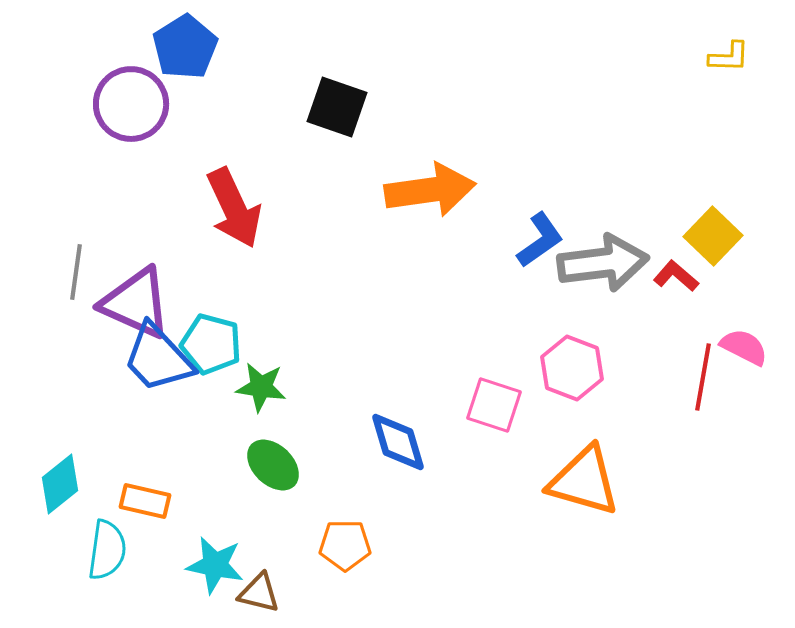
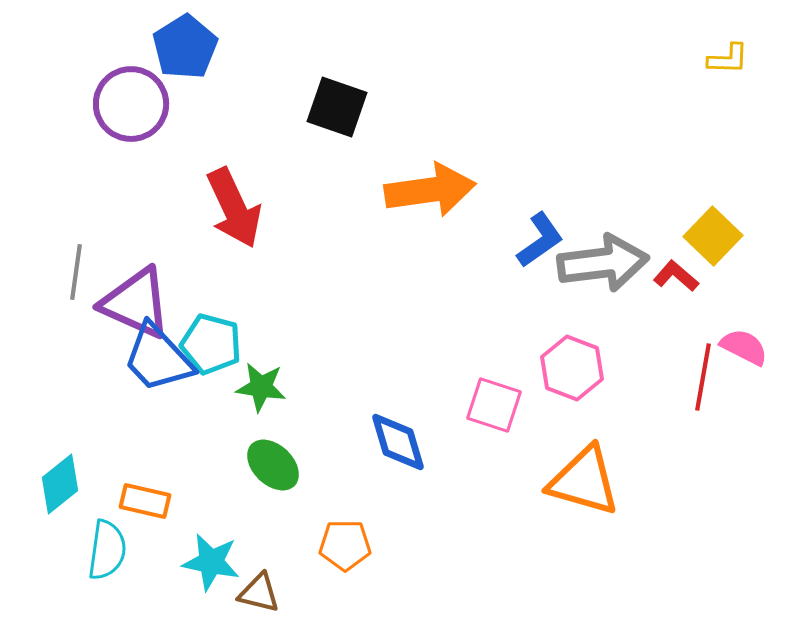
yellow L-shape: moved 1 px left, 2 px down
cyan star: moved 4 px left, 3 px up
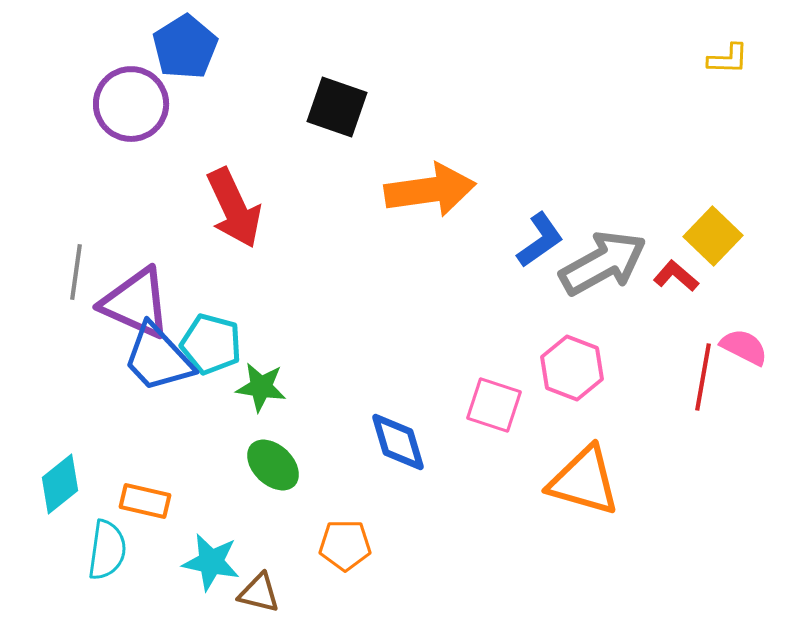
gray arrow: rotated 22 degrees counterclockwise
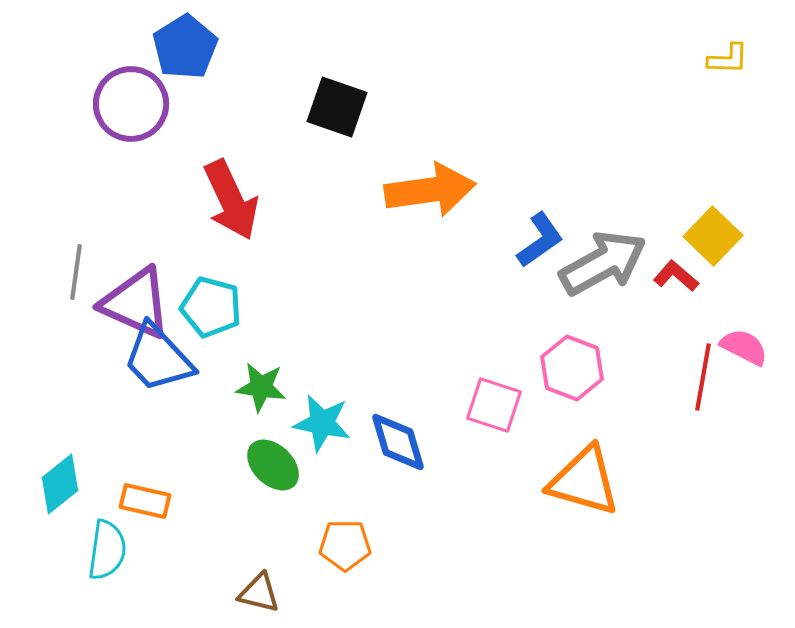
red arrow: moved 3 px left, 8 px up
cyan pentagon: moved 37 px up
cyan star: moved 111 px right, 139 px up
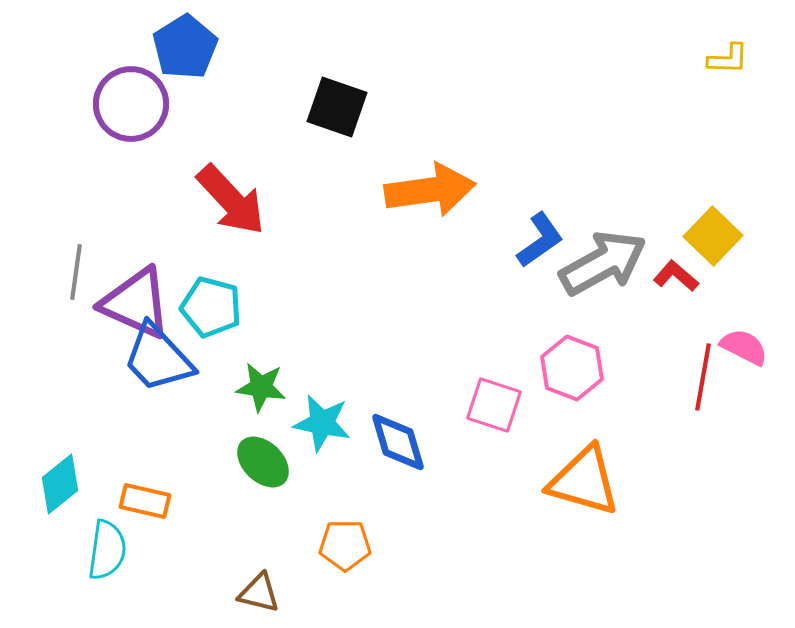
red arrow: rotated 18 degrees counterclockwise
green ellipse: moved 10 px left, 3 px up
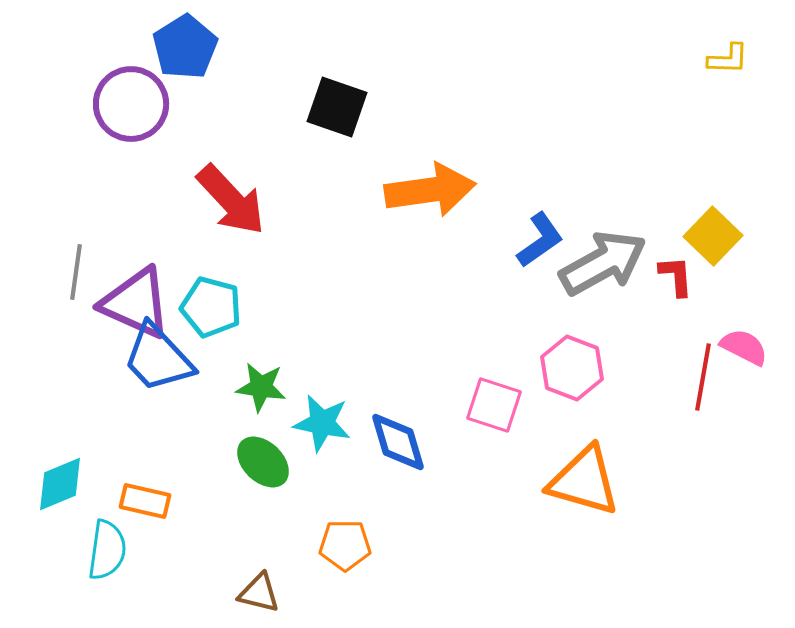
red L-shape: rotated 45 degrees clockwise
cyan diamond: rotated 16 degrees clockwise
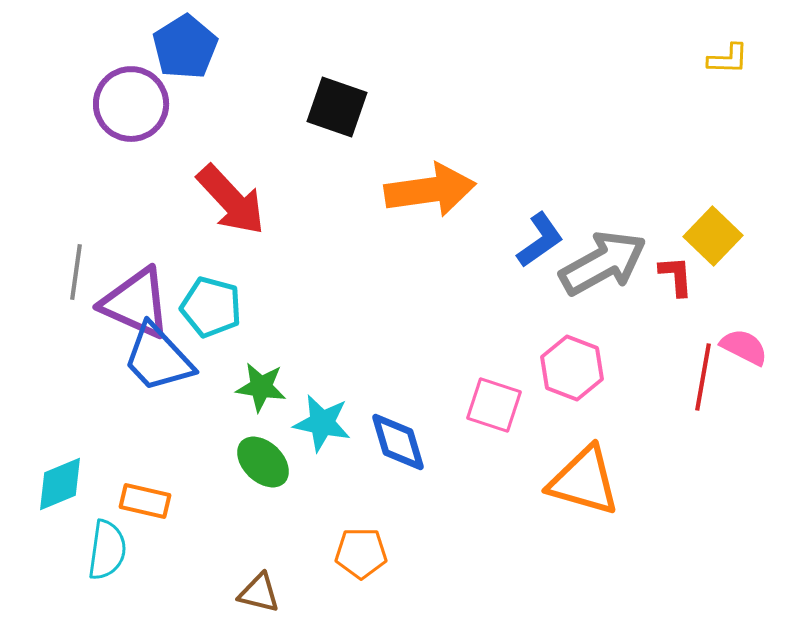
orange pentagon: moved 16 px right, 8 px down
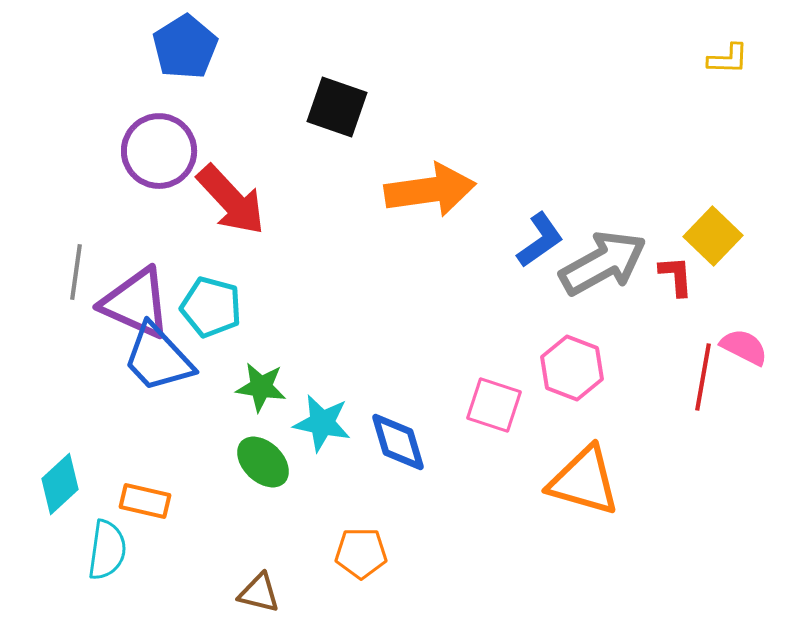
purple circle: moved 28 px right, 47 px down
cyan diamond: rotated 20 degrees counterclockwise
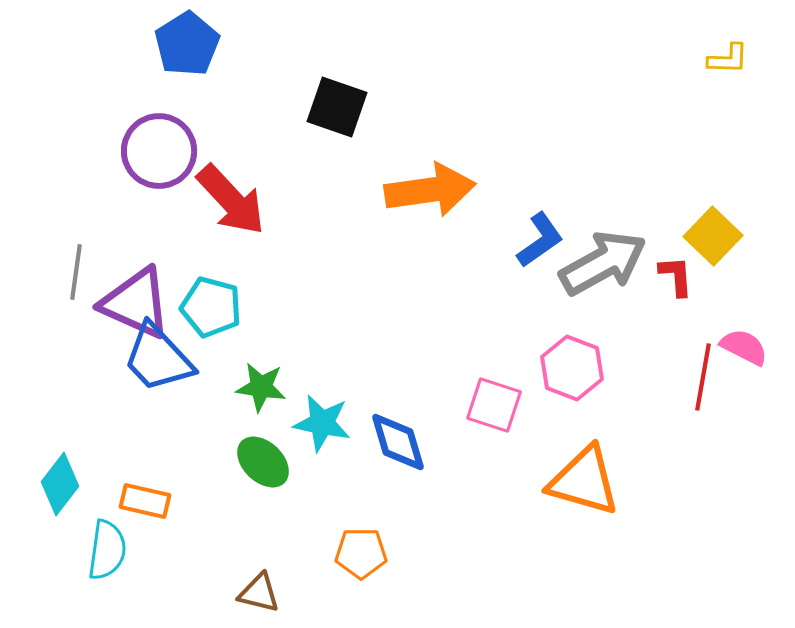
blue pentagon: moved 2 px right, 3 px up
cyan diamond: rotated 10 degrees counterclockwise
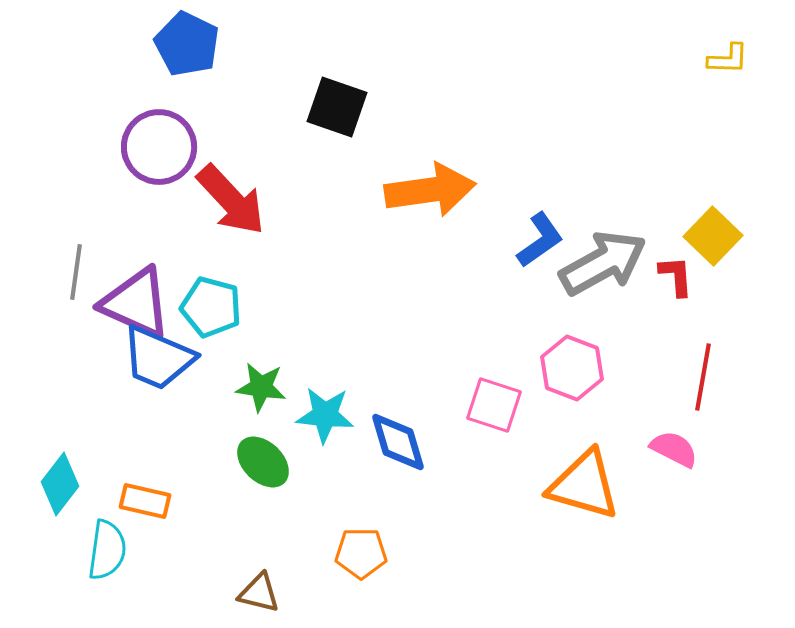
blue pentagon: rotated 14 degrees counterclockwise
purple circle: moved 4 px up
pink semicircle: moved 70 px left, 102 px down
blue trapezoid: rotated 24 degrees counterclockwise
cyan star: moved 3 px right, 8 px up; rotated 6 degrees counterclockwise
orange triangle: moved 4 px down
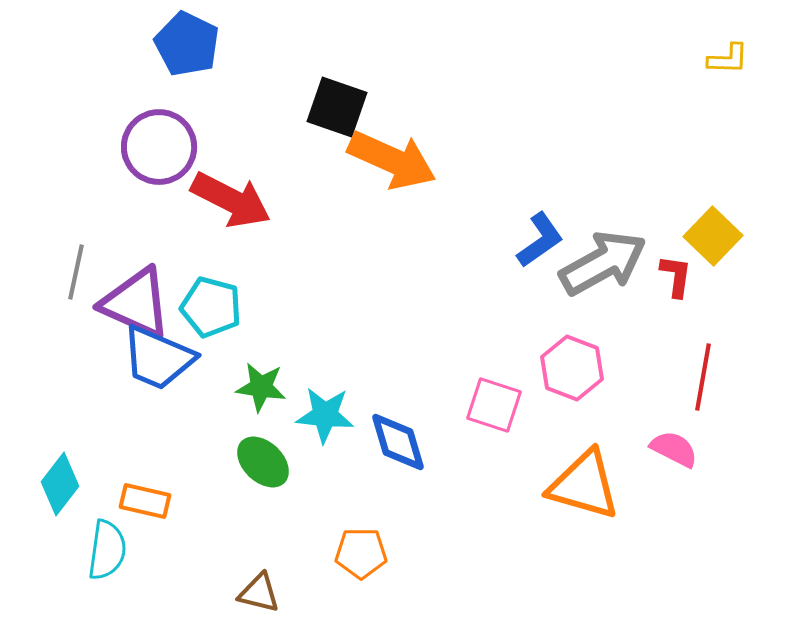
orange arrow: moved 38 px left, 30 px up; rotated 32 degrees clockwise
red arrow: rotated 20 degrees counterclockwise
gray line: rotated 4 degrees clockwise
red L-shape: rotated 12 degrees clockwise
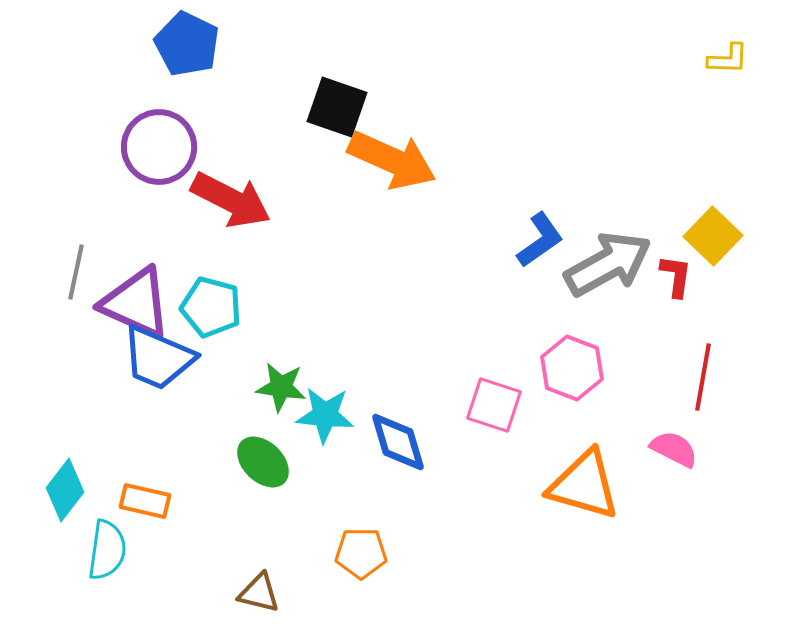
gray arrow: moved 5 px right, 1 px down
green star: moved 20 px right
cyan diamond: moved 5 px right, 6 px down
